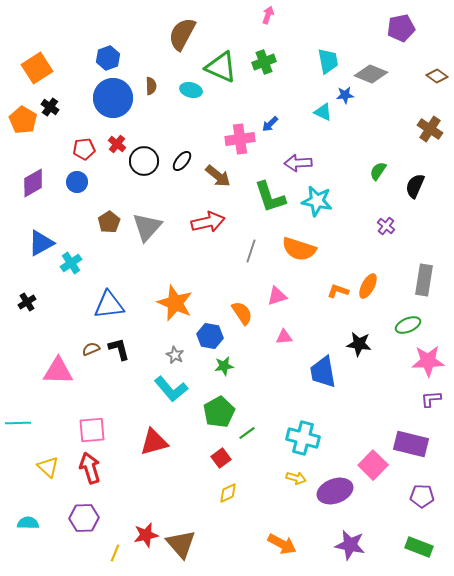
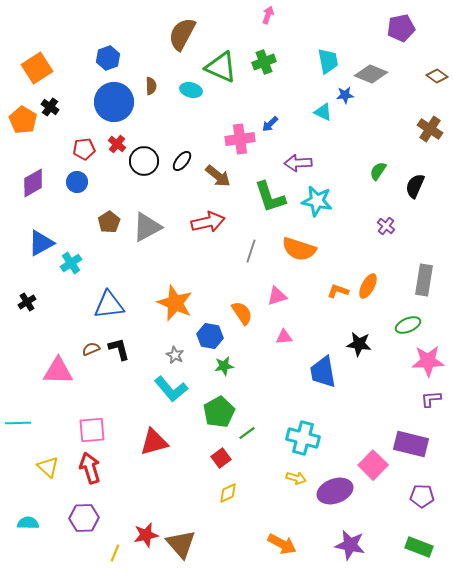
blue circle at (113, 98): moved 1 px right, 4 px down
gray triangle at (147, 227): rotated 20 degrees clockwise
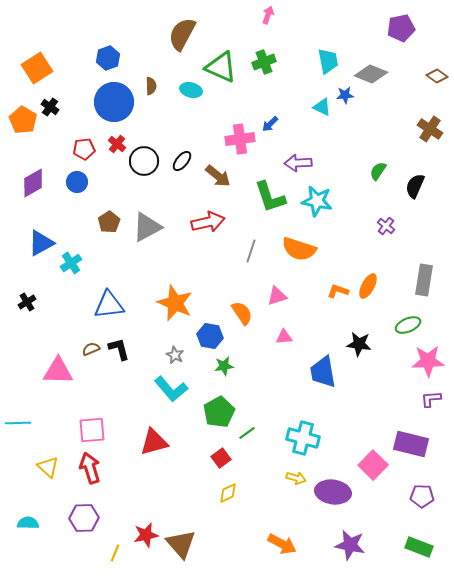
cyan triangle at (323, 112): moved 1 px left, 5 px up
purple ellipse at (335, 491): moved 2 px left, 1 px down; rotated 28 degrees clockwise
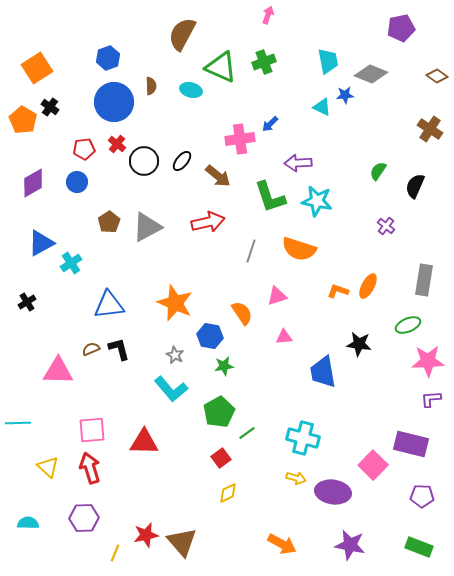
red triangle at (154, 442): moved 10 px left; rotated 16 degrees clockwise
brown triangle at (181, 544): moved 1 px right, 2 px up
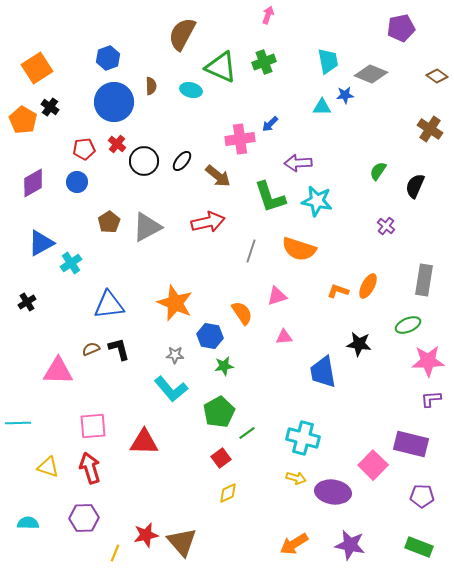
cyan triangle at (322, 107): rotated 24 degrees counterclockwise
gray star at (175, 355): rotated 24 degrees counterclockwise
pink square at (92, 430): moved 1 px right, 4 px up
yellow triangle at (48, 467): rotated 25 degrees counterclockwise
orange arrow at (282, 544): moved 12 px right; rotated 120 degrees clockwise
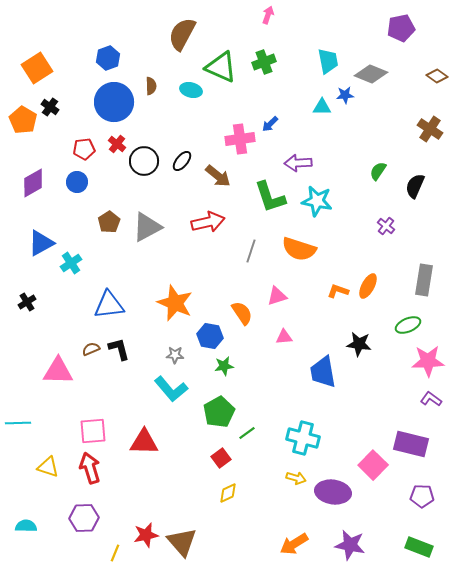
purple L-shape at (431, 399): rotated 40 degrees clockwise
pink square at (93, 426): moved 5 px down
cyan semicircle at (28, 523): moved 2 px left, 3 px down
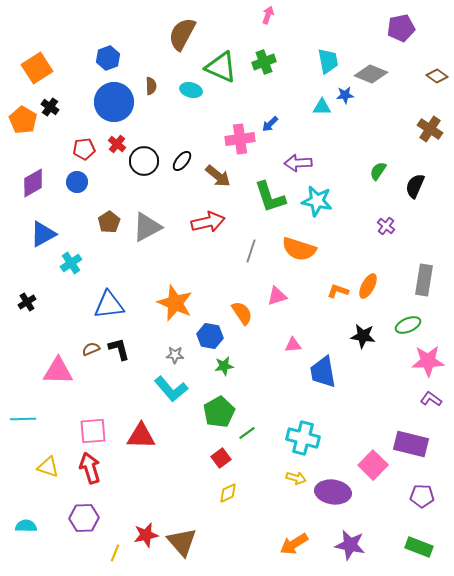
blue triangle at (41, 243): moved 2 px right, 9 px up
pink triangle at (284, 337): moved 9 px right, 8 px down
black star at (359, 344): moved 4 px right, 8 px up
cyan line at (18, 423): moved 5 px right, 4 px up
red triangle at (144, 442): moved 3 px left, 6 px up
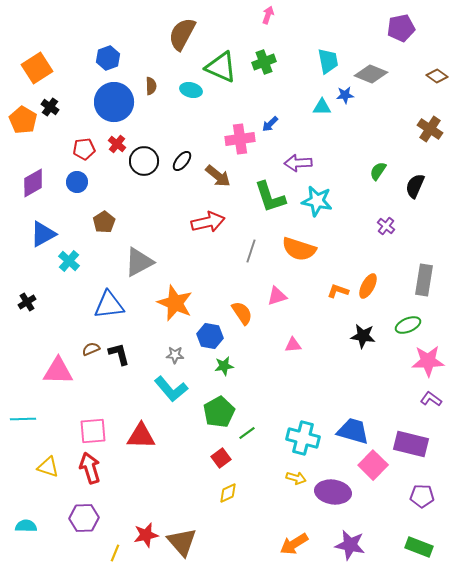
brown pentagon at (109, 222): moved 5 px left
gray triangle at (147, 227): moved 8 px left, 35 px down
cyan cross at (71, 263): moved 2 px left, 2 px up; rotated 15 degrees counterclockwise
black L-shape at (119, 349): moved 5 px down
blue trapezoid at (323, 372): moved 30 px right, 59 px down; rotated 116 degrees clockwise
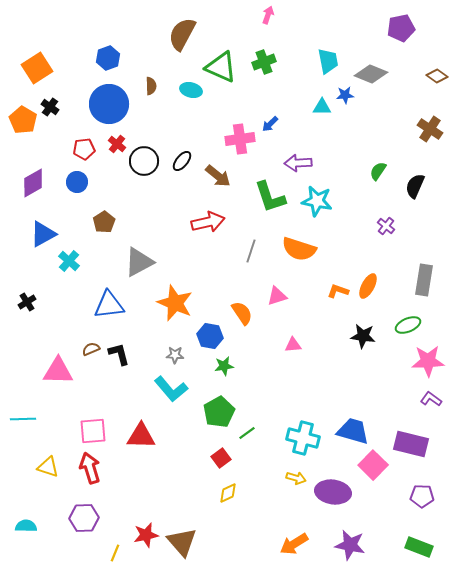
blue circle at (114, 102): moved 5 px left, 2 px down
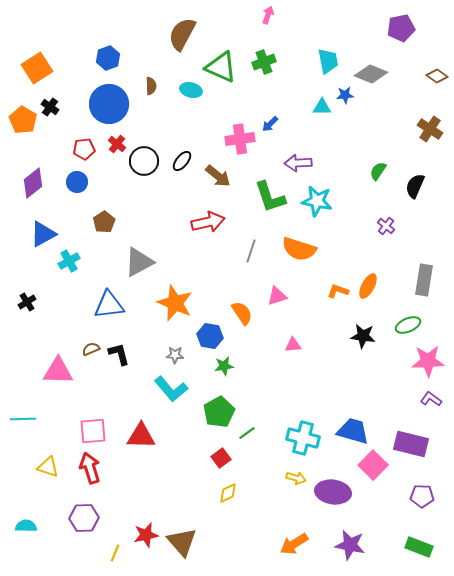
purple diamond at (33, 183): rotated 8 degrees counterclockwise
cyan cross at (69, 261): rotated 20 degrees clockwise
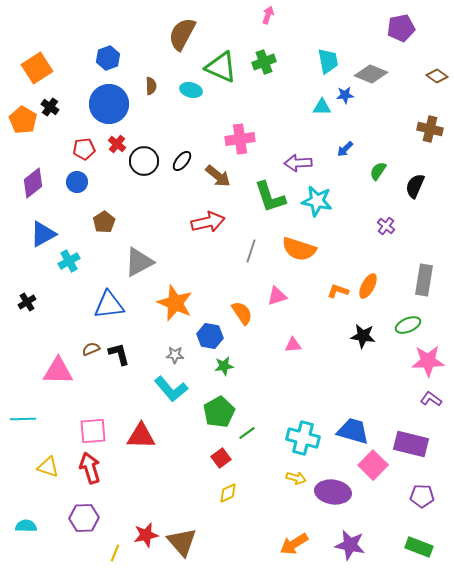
blue arrow at (270, 124): moved 75 px right, 25 px down
brown cross at (430, 129): rotated 20 degrees counterclockwise
